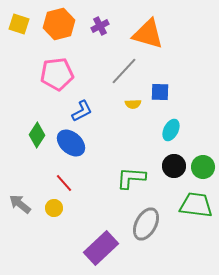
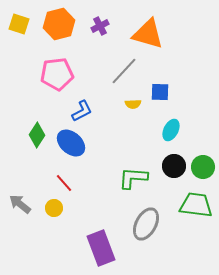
green L-shape: moved 2 px right
purple rectangle: rotated 68 degrees counterclockwise
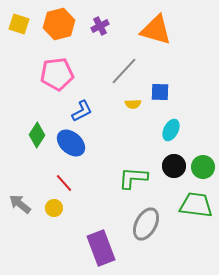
orange triangle: moved 8 px right, 4 px up
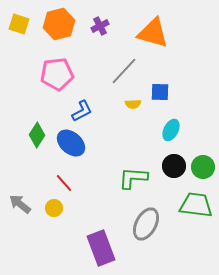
orange triangle: moved 3 px left, 3 px down
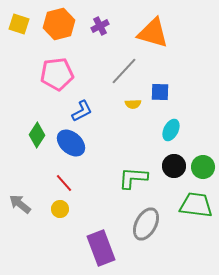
yellow circle: moved 6 px right, 1 px down
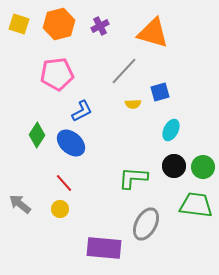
blue square: rotated 18 degrees counterclockwise
purple rectangle: moved 3 px right; rotated 64 degrees counterclockwise
